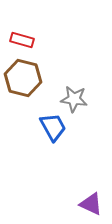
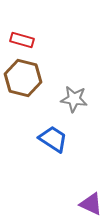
blue trapezoid: moved 12 px down; rotated 28 degrees counterclockwise
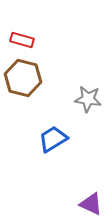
gray star: moved 14 px right
blue trapezoid: rotated 64 degrees counterclockwise
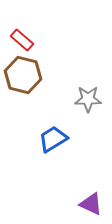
red rectangle: rotated 25 degrees clockwise
brown hexagon: moved 3 px up
gray star: rotated 8 degrees counterclockwise
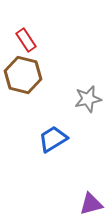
red rectangle: moved 4 px right; rotated 15 degrees clockwise
gray star: rotated 12 degrees counterclockwise
purple triangle: rotated 40 degrees counterclockwise
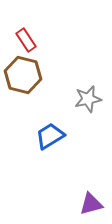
blue trapezoid: moved 3 px left, 3 px up
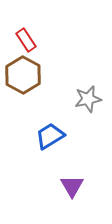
brown hexagon: rotated 15 degrees clockwise
purple triangle: moved 19 px left, 18 px up; rotated 45 degrees counterclockwise
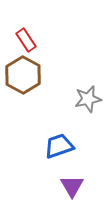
blue trapezoid: moved 9 px right, 10 px down; rotated 12 degrees clockwise
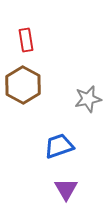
red rectangle: rotated 25 degrees clockwise
brown hexagon: moved 10 px down
purple triangle: moved 6 px left, 3 px down
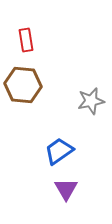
brown hexagon: rotated 24 degrees counterclockwise
gray star: moved 3 px right, 2 px down
blue trapezoid: moved 5 px down; rotated 16 degrees counterclockwise
